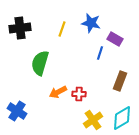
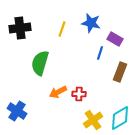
brown rectangle: moved 9 px up
cyan diamond: moved 2 px left
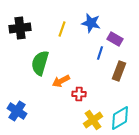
brown rectangle: moved 1 px left, 1 px up
orange arrow: moved 3 px right, 11 px up
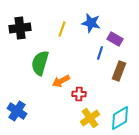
yellow cross: moved 3 px left, 2 px up
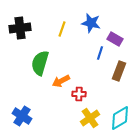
blue cross: moved 5 px right, 5 px down
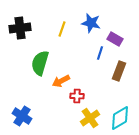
red cross: moved 2 px left, 2 px down
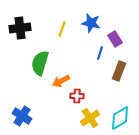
purple rectangle: rotated 28 degrees clockwise
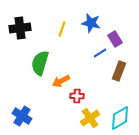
blue line: rotated 40 degrees clockwise
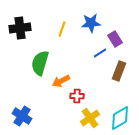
blue star: rotated 18 degrees counterclockwise
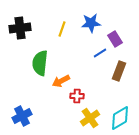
green semicircle: rotated 10 degrees counterclockwise
blue cross: rotated 30 degrees clockwise
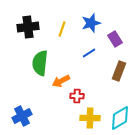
blue star: rotated 12 degrees counterclockwise
black cross: moved 8 px right, 1 px up
blue line: moved 11 px left
yellow cross: rotated 36 degrees clockwise
